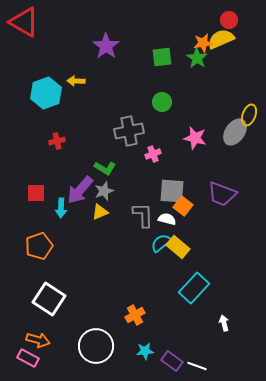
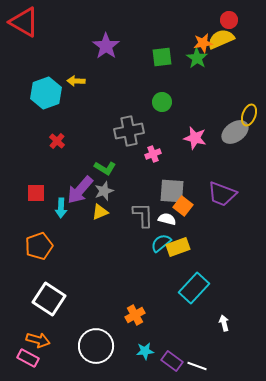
gray ellipse: rotated 20 degrees clockwise
red cross: rotated 35 degrees counterclockwise
yellow rectangle: rotated 60 degrees counterclockwise
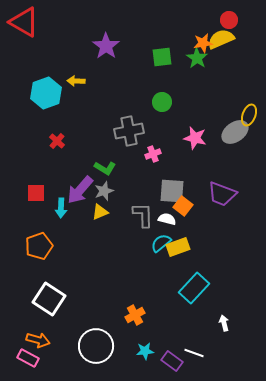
white line: moved 3 px left, 13 px up
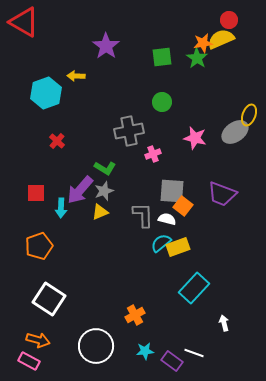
yellow arrow: moved 5 px up
pink rectangle: moved 1 px right, 3 px down
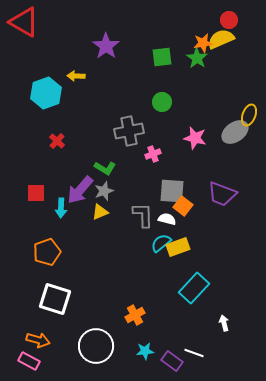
orange pentagon: moved 8 px right, 6 px down
white square: moved 6 px right; rotated 16 degrees counterclockwise
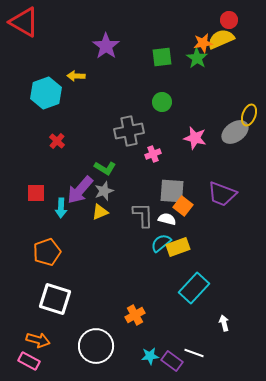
cyan star: moved 5 px right, 5 px down
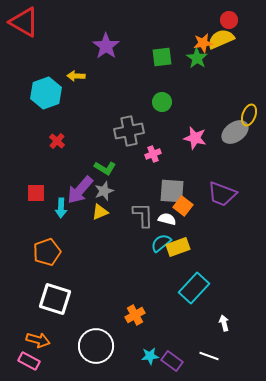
white line: moved 15 px right, 3 px down
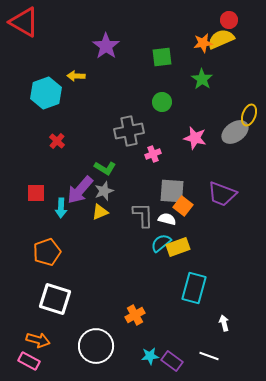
green star: moved 5 px right, 21 px down
cyan rectangle: rotated 28 degrees counterclockwise
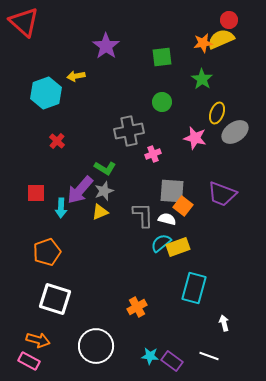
red triangle: rotated 12 degrees clockwise
yellow arrow: rotated 12 degrees counterclockwise
yellow ellipse: moved 32 px left, 2 px up
orange cross: moved 2 px right, 8 px up
cyan star: rotated 12 degrees clockwise
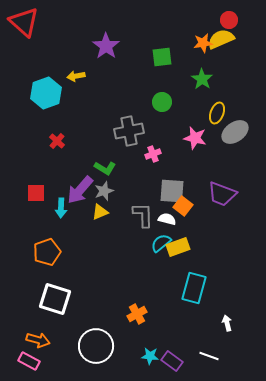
orange cross: moved 7 px down
white arrow: moved 3 px right
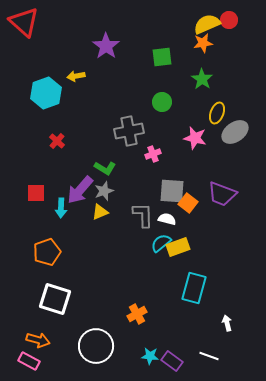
yellow semicircle: moved 14 px left, 15 px up
orange square: moved 5 px right, 3 px up
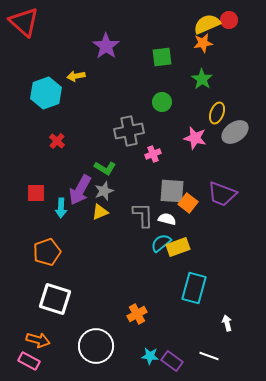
purple arrow: rotated 12 degrees counterclockwise
